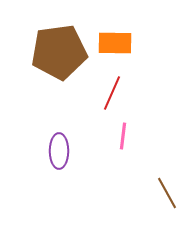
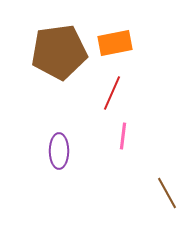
orange rectangle: rotated 12 degrees counterclockwise
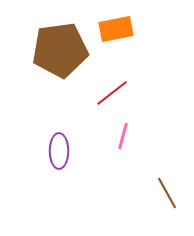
orange rectangle: moved 1 px right, 14 px up
brown pentagon: moved 1 px right, 2 px up
red line: rotated 28 degrees clockwise
pink line: rotated 8 degrees clockwise
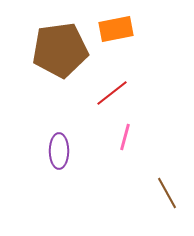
pink line: moved 2 px right, 1 px down
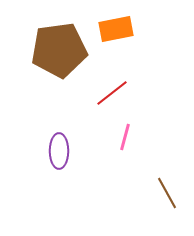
brown pentagon: moved 1 px left
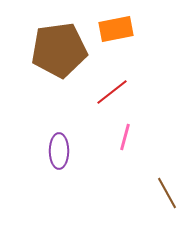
red line: moved 1 px up
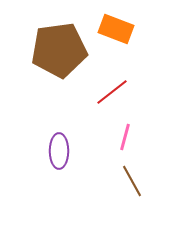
orange rectangle: rotated 32 degrees clockwise
brown line: moved 35 px left, 12 px up
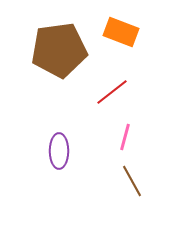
orange rectangle: moved 5 px right, 3 px down
